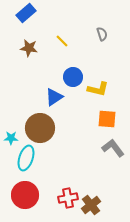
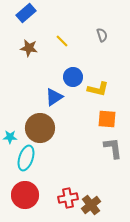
gray semicircle: moved 1 px down
cyan star: moved 1 px left, 1 px up
gray L-shape: rotated 30 degrees clockwise
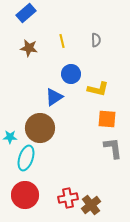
gray semicircle: moved 6 px left, 5 px down; rotated 16 degrees clockwise
yellow line: rotated 32 degrees clockwise
blue circle: moved 2 px left, 3 px up
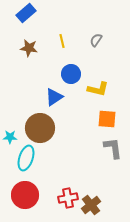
gray semicircle: rotated 144 degrees counterclockwise
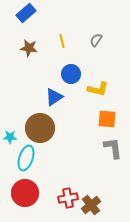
red circle: moved 2 px up
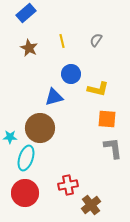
brown star: rotated 18 degrees clockwise
blue triangle: rotated 18 degrees clockwise
red cross: moved 13 px up
